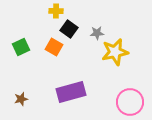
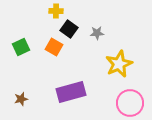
yellow star: moved 4 px right, 12 px down; rotated 12 degrees counterclockwise
pink circle: moved 1 px down
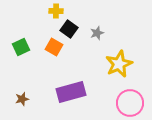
gray star: rotated 16 degrees counterclockwise
brown star: moved 1 px right
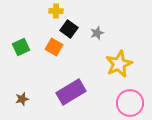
purple rectangle: rotated 16 degrees counterclockwise
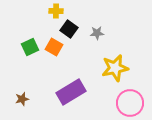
gray star: rotated 16 degrees clockwise
green square: moved 9 px right
yellow star: moved 4 px left, 4 px down; rotated 12 degrees clockwise
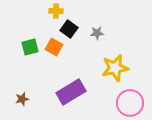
green square: rotated 12 degrees clockwise
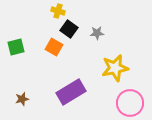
yellow cross: moved 2 px right; rotated 16 degrees clockwise
green square: moved 14 px left
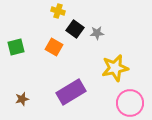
black square: moved 6 px right
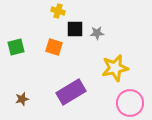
black square: rotated 36 degrees counterclockwise
orange square: rotated 12 degrees counterclockwise
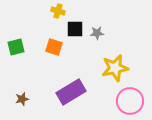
pink circle: moved 2 px up
